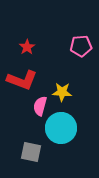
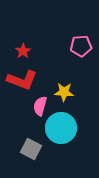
red star: moved 4 px left, 4 px down
yellow star: moved 2 px right
gray square: moved 3 px up; rotated 15 degrees clockwise
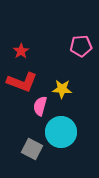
red star: moved 2 px left
red L-shape: moved 2 px down
yellow star: moved 2 px left, 3 px up
cyan circle: moved 4 px down
gray square: moved 1 px right
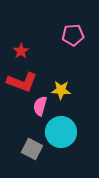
pink pentagon: moved 8 px left, 11 px up
yellow star: moved 1 px left, 1 px down
